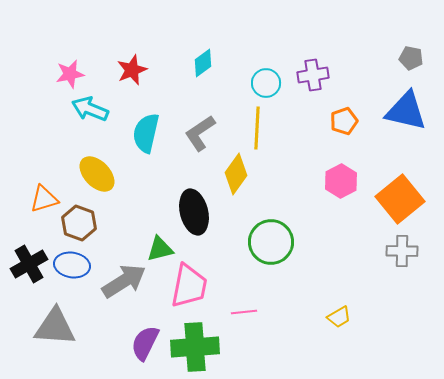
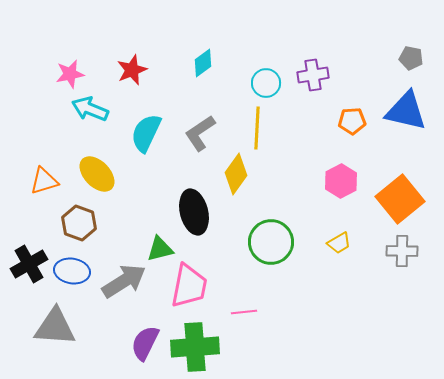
orange pentagon: moved 8 px right; rotated 16 degrees clockwise
cyan semicircle: rotated 12 degrees clockwise
orange triangle: moved 18 px up
blue ellipse: moved 6 px down
yellow trapezoid: moved 74 px up
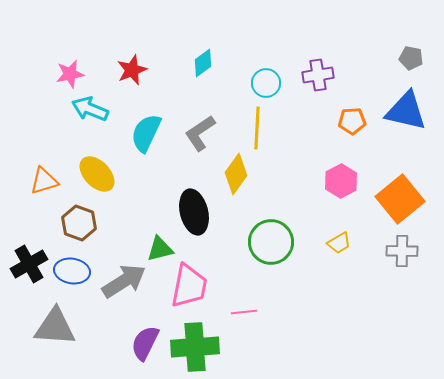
purple cross: moved 5 px right
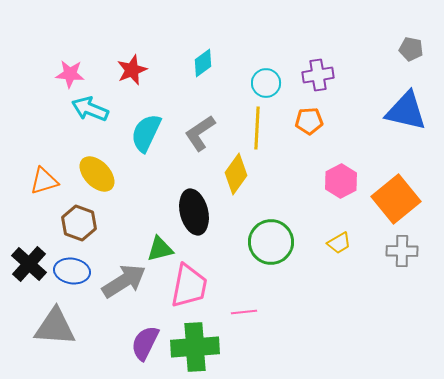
gray pentagon: moved 9 px up
pink star: rotated 16 degrees clockwise
orange pentagon: moved 43 px left
orange square: moved 4 px left
black cross: rotated 18 degrees counterclockwise
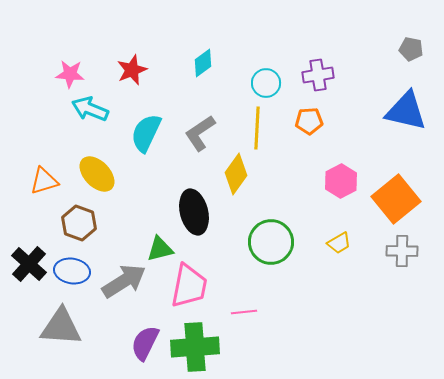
gray triangle: moved 6 px right
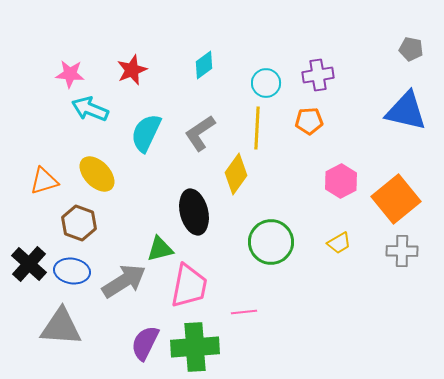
cyan diamond: moved 1 px right, 2 px down
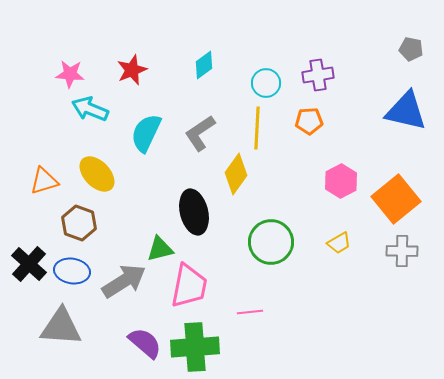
pink line: moved 6 px right
purple semicircle: rotated 105 degrees clockwise
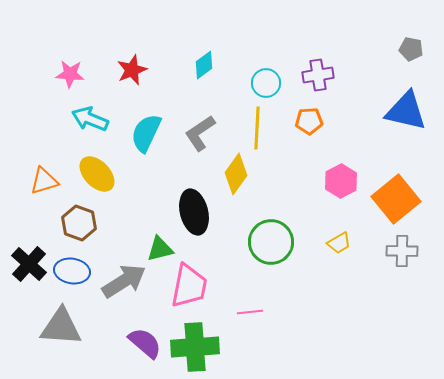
cyan arrow: moved 10 px down
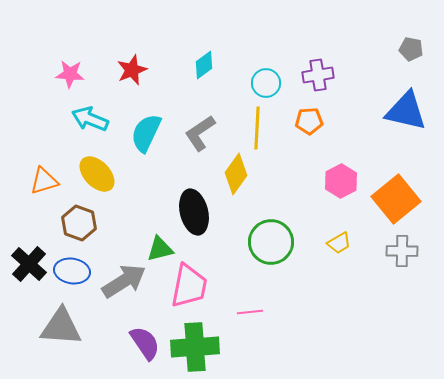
purple semicircle: rotated 15 degrees clockwise
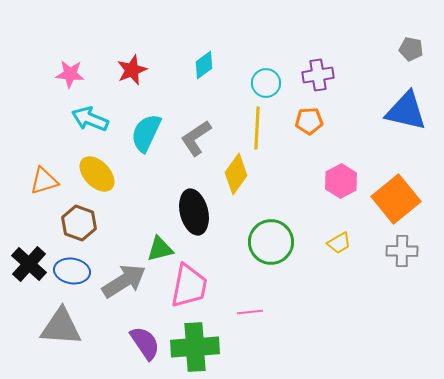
gray L-shape: moved 4 px left, 5 px down
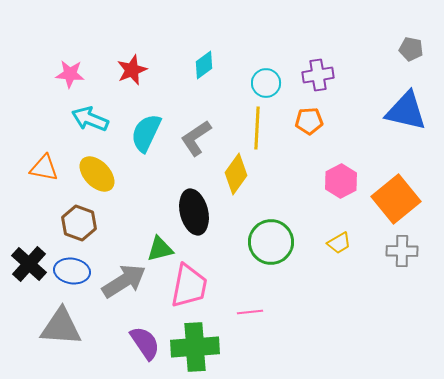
orange triangle: moved 13 px up; rotated 28 degrees clockwise
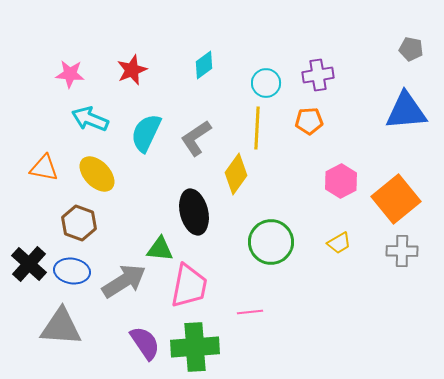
blue triangle: rotated 18 degrees counterclockwise
green triangle: rotated 20 degrees clockwise
